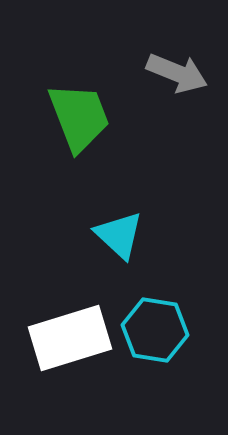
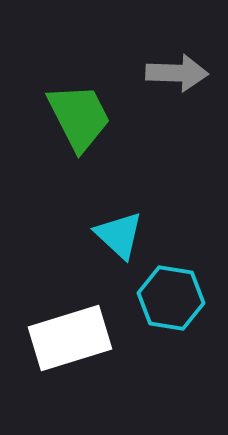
gray arrow: rotated 20 degrees counterclockwise
green trapezoid: rotated 6 degrees counterclockwise
cyan hexagon: moved 16 px right, 32 px up
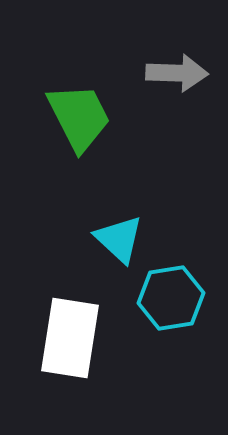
cyan triangle: moved 4 px down
cyan hexagon: rotated 18 degrees counterclockwise
white rectangle: rotated 64 degrees counterclockwise
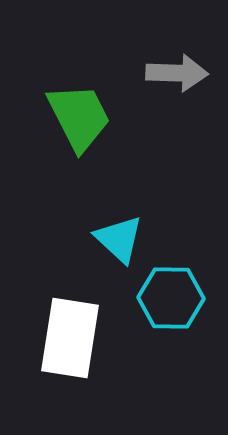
cyan hexagon: rotated 10 degrees clockwise
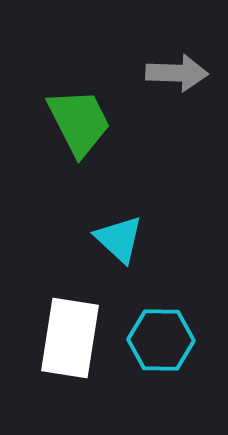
green trapezoid: moved 5 px down
cyan hexagon: moved 10 px left, 42 px down
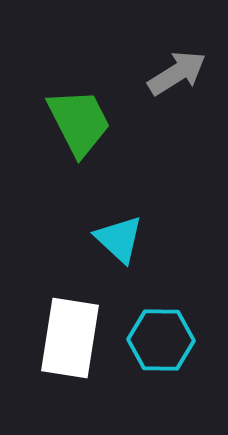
gray arrow: rotated 34 degrees counterclockwise
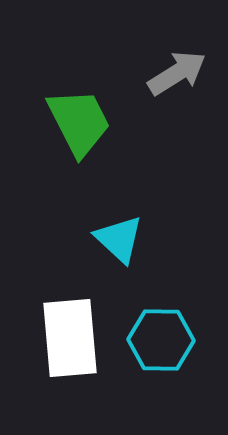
white rectangle: rotated 14 degrees counterclockwise
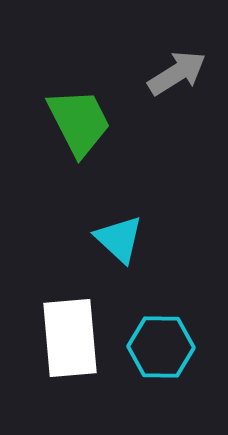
cyan hexagon: moved 7 px down
